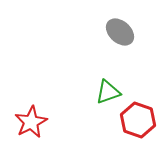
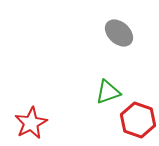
gray ellipse: moved 1 px left, 1 px down
red star: moved 1 px down
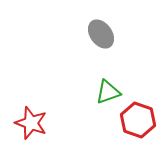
gray ellipse: moved 18 px left, 1 px down; rotated 12 degrees clockwise
red star: rotated 24 degrees counterclockwise
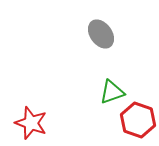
green triangle: moved 4 px right
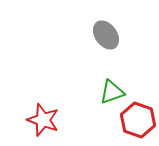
gray ellipse: moved 5 px right, 1 px down
red star: moved 12 px right, 3 px up
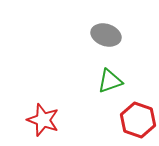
gray ellipse: rotated 36 degrees counterclockwise
green triangle: moved 2 px left, 11 px up
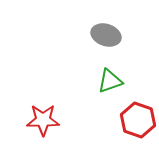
red star: rotated 20 degrees counterclockwise
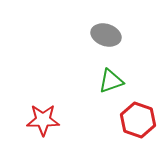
green triangle: moved 1 px right
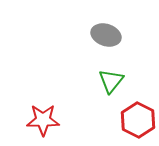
green triangle: rotated 32 degrees counterclockwise
red hexagon: rotated 8 degrees clockwise
